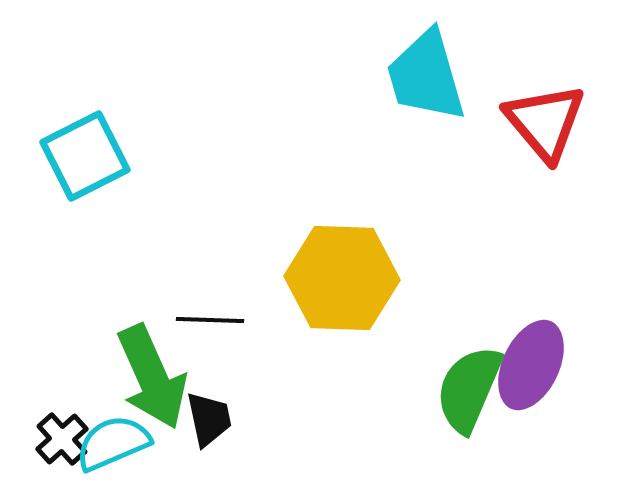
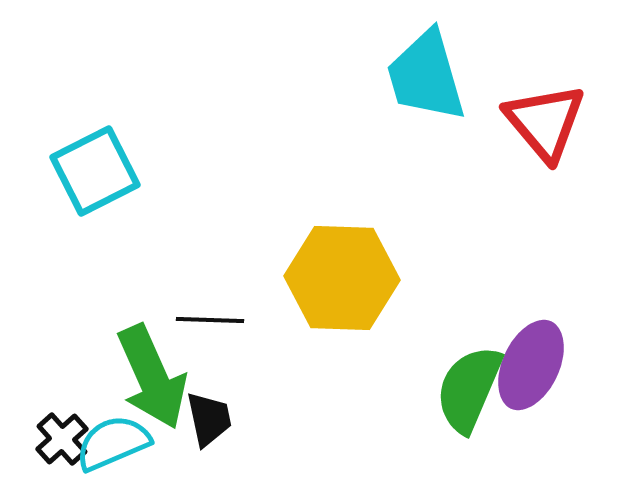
cyan square: moved 10 px right, 15 px down
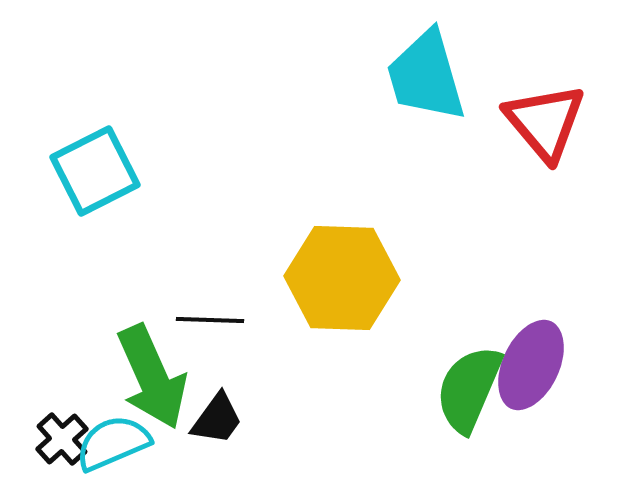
black trapezoid: moved 8 px right; rotated 48 degrees clockwise
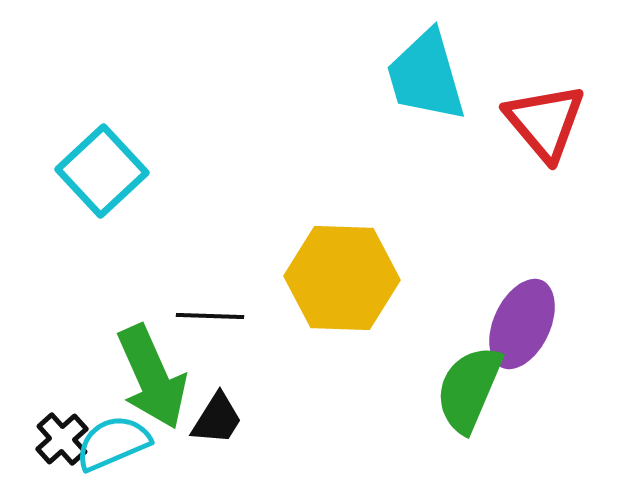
cyan square: moved 7 px right; rotated 16 degrees counterclockwise
black line: moved 4 px up
purple ellipse: moved 9 px left, 41 px up
black trapezoid: rotated 4 degrees counterclockwise
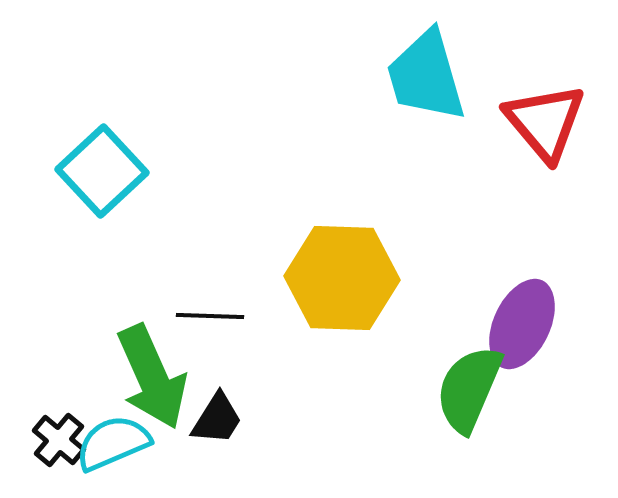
black cross: moved 3 px left, 1 px down; rotated 8 degrees counterclockwise
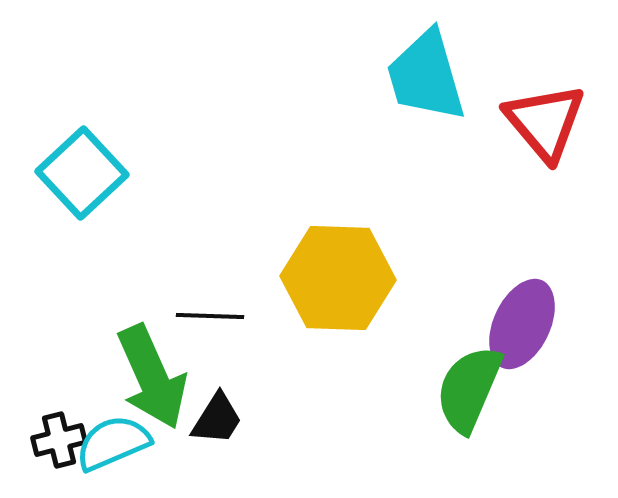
cyan square: moved 20 px left, 2 px down
yellow hexagon: moved 4 px left
black cross: rotated 36 degrees clockwise
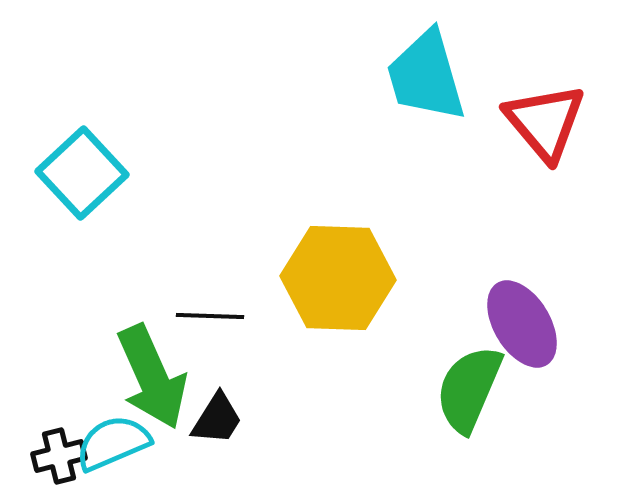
purple ellipse: rotated 56 degrees counterclockwise
black cross: moved 16 px down
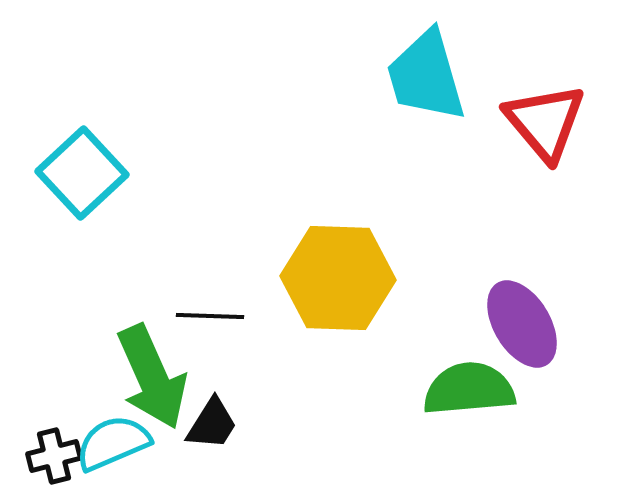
green semicircle: rotated 62 degrees clockwise
black trapezoid: moved 5 px left, 5 px down
black cross: moved 5 px left
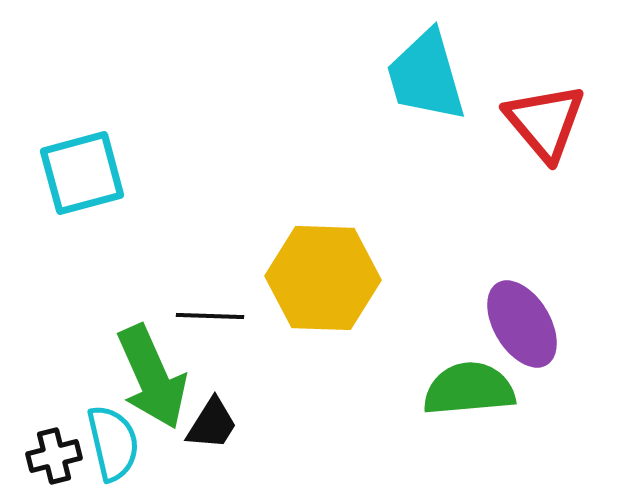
cyan square: rotated 28 degrees clockwise
yellow hexagon: moved 15 px left
cyan semicircle: rotated 100 degrees clockwise
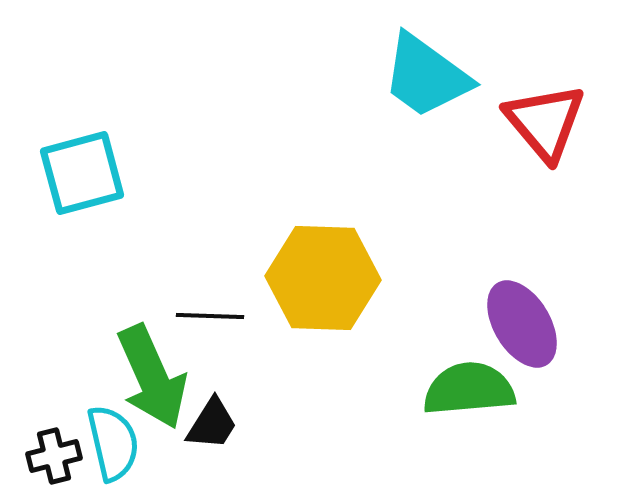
cyan trapezoid: rotated 38 degrees counterclockwise
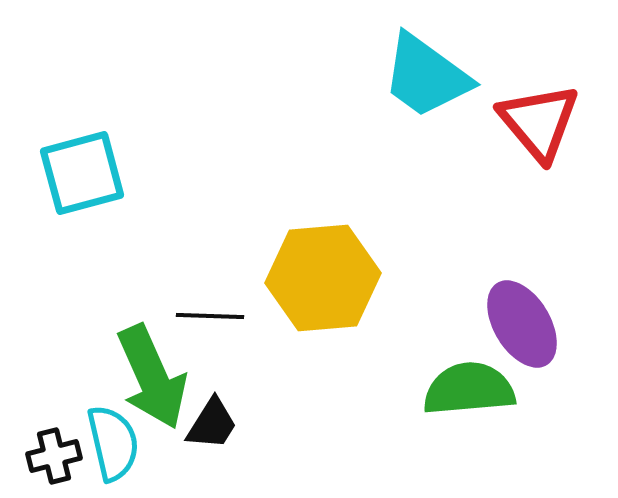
red triangle: moved 6 px left
yellow hexagon: rotated 7 degrees counterclockwise
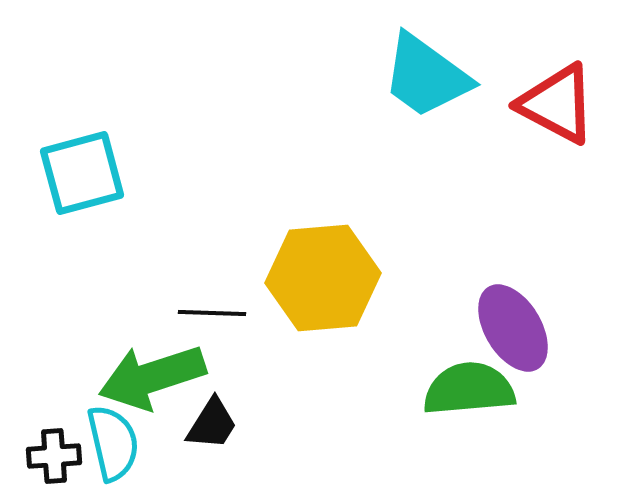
red triangle: moved 18 px right, 18 px up; rotated 22 degrees counterclockwise
black line: moved 2 px right, 3 px up
purple ellipse: moved 9 px left, 4 px down
green arrow: rotated 96 degrees clockwise
black cross: rotated 10 degrees clockwise
